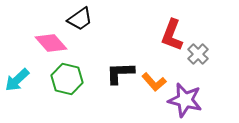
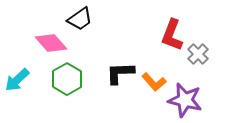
green hexagon: rotated 16 degrees clockwise
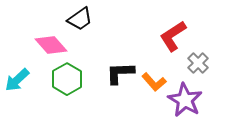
red L-shape: moved 1 px right, 1 px down; rotated 36 degrees clockwise
pink diamond: moved 2 px down
gray cross: moved 9 px down
purple star: rotated 16 degrees clockwise
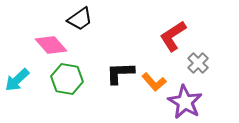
green hexagon: rotated 20 degrees counterclockwise
purple star: moved 2 px down
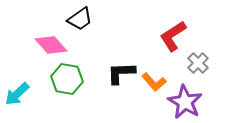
black L-shape: moved 1 px right
cyan arrow: moved 14 px down
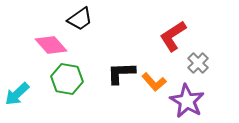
purple star: moved 2 px right, 1 px up
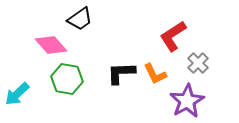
orange L-shape: moved 1 px right, 8 px up; rotated 15 degrees clockwise
purple star: rotated 12 degrees clockwise
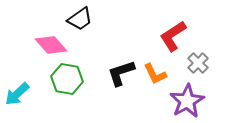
black L-shape: rotated 16 degrees counterclockwise
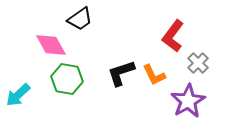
red L-shape: rotated 20 degrees counterclockwise
pink diamond: rotated 12 degrees clockwise
orange L-shape: moved 1 px left, 1 px down
cyan arrow: moved 1 px right, 1 px down
purple star: moved 1 px right
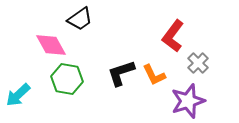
purple star: rotated 12 degrees clockwise
